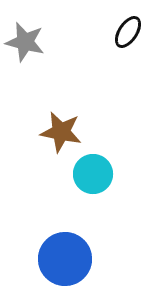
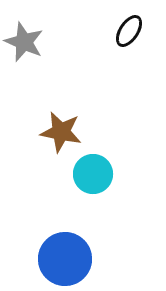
black ellipse: moved 1 px right, 1 px up
gray star: moved 1 px left; rotated 9 degrees clockwise
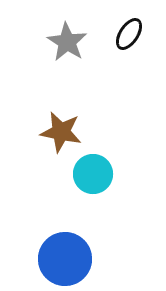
black ellipse: moved 3 px down
gray star: moved 43 px right; rotated 9 degrees clockwise
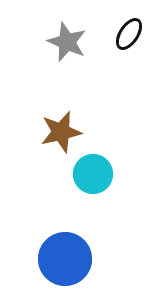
gray star: rotated 9 degrees counterclockwise
brown star: rotated 24 degrees counterclockwise
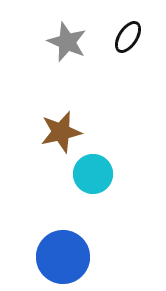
black ellipse: moved 1 px left, 3 px down
blue circle: moved 2 px left, 2 px up
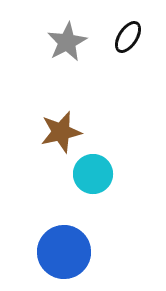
gray star: rotated 21 degrees clockwise
blue circle: moved 1 px right, 5 px up
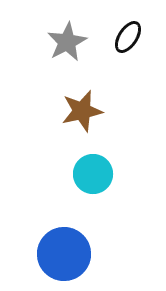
brown star: moved 21 px right, 21 px up
blue circle: moved 2 px down
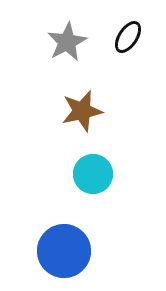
blue circle: moved 3 px up
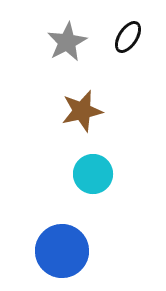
blue circle: moved 2 px left
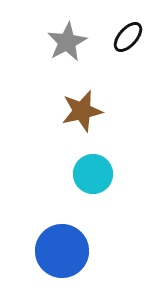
black ellipse: rotated 8 degrees clockwise
